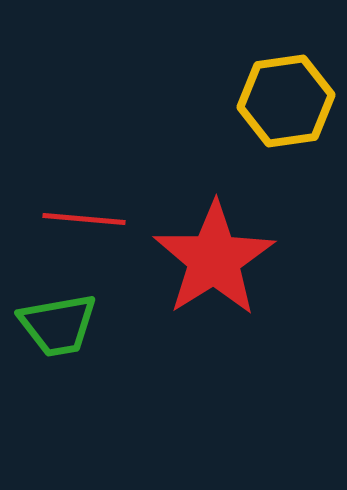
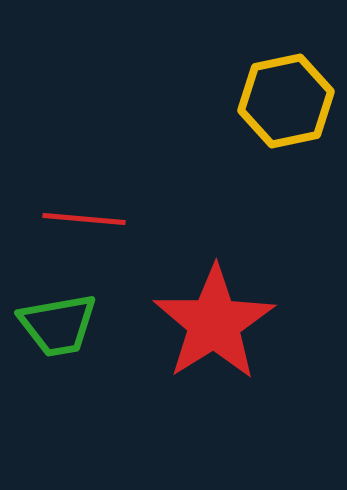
yellow hexagon: rotated 4 degrees counterclockwise
red star: moved 64 px down
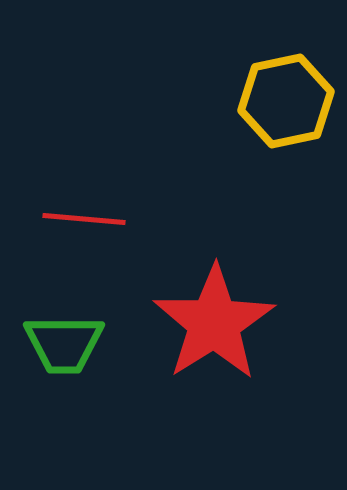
green trapezoid: moved 6 px right, 19 px down; rotated 10 degrees clockwise
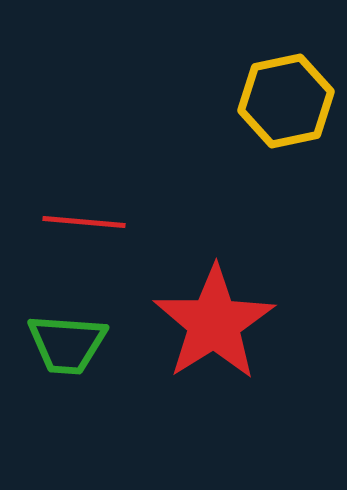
red line: moved 3 px down
green trapezoid: moved 3 px right; rotated 4 degrees clockwise
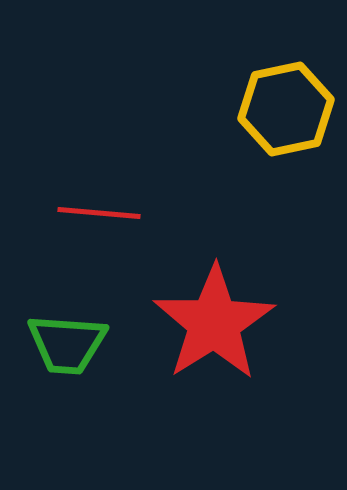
yellow hexagon: moved 8 px down
red line: moved 15 px right, 9 px up
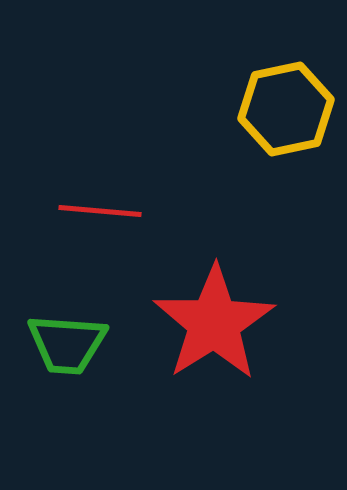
red line: moved 1 px right, 2 px up
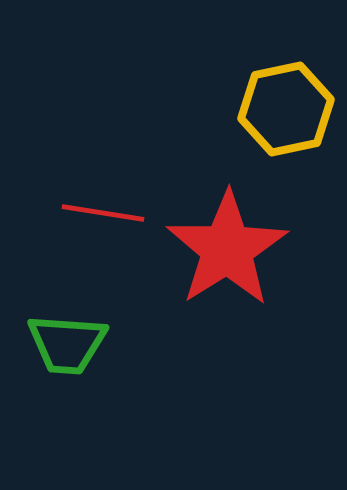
red line: moved 3 px right, 2 px down; rotated 4 degrees clockwise
red star: moved 13 px right, 74 px up
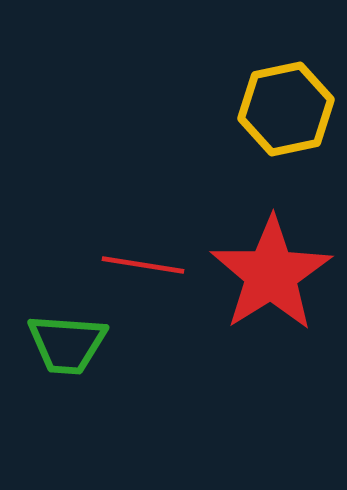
red line: moved 40 px right, 52 px down
red star: moved 44 px right, 25 px down
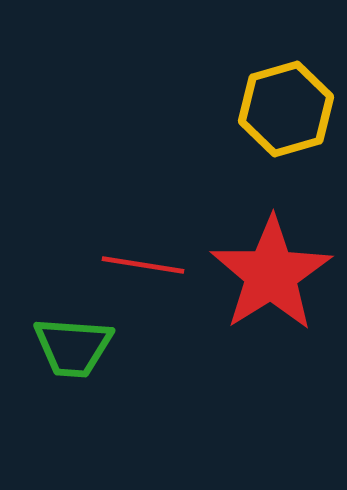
yellow hexagon: rotated 4 degrees counterclockwise
green trapezoid: moved 6 px right, 3 px down
